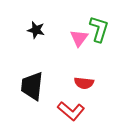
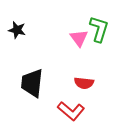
black star: moved 19 px left
pink triangle: rotated 12 degrees counterclockwise
black trapezoid: moved 3 px up
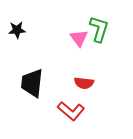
black star: rotated 18 degrees counterclockwise
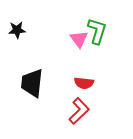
green L-shape: moved 2 px left, 2 px down
pink triangle: moved 1 px down
red L-shape: moved 8 px right; rotated 84 degrees counterclockwise
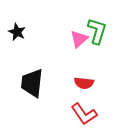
black star: moved 2 px down; rotated 30 degrees clockwise
pink triangle: rotated 24 degrees clockwise
red L-shape: moved 5 px right, 3 px down; rotated 100 degrees clockwise
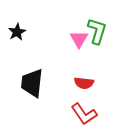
black star: rotated 18 degrees clockwise
pink triangle: rotated 18 degrees counterclockwise
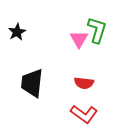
green L-shape: moved 1 px up
red L-shape: rotated 20 degrees counterclockwise
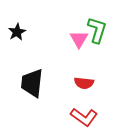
red L-shape: moved 3 px down
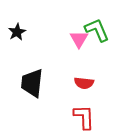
green L-shape: rotated 40 degrees counterclockwise
red L-shape: rotated 128 degrees counterclockwise
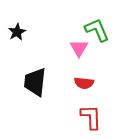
pink triangle: moved 9 px down
black trapezoid: moved 3 px right, 1 px up
red L-shape: moved 7 px right
